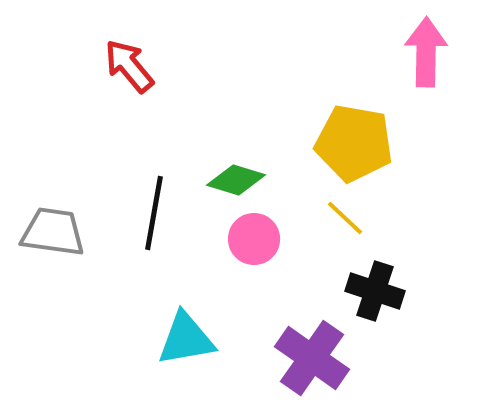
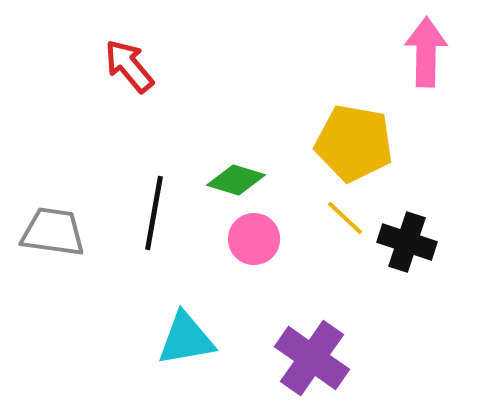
black cross: moved 32 px right, 49 px up
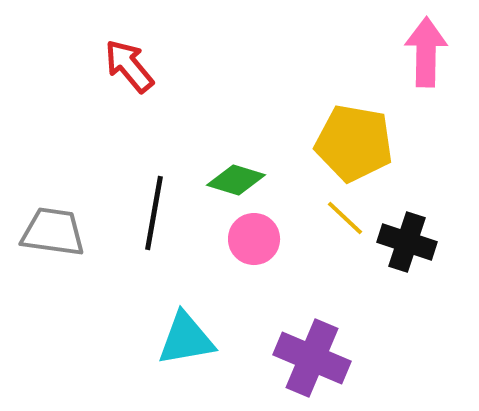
purple cross: rotated 12 degrees counterclockwise
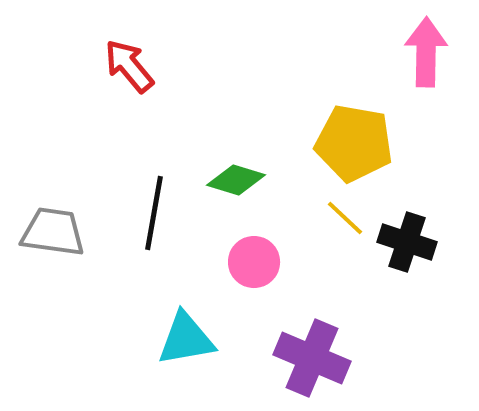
pink circle: moved 23 px down
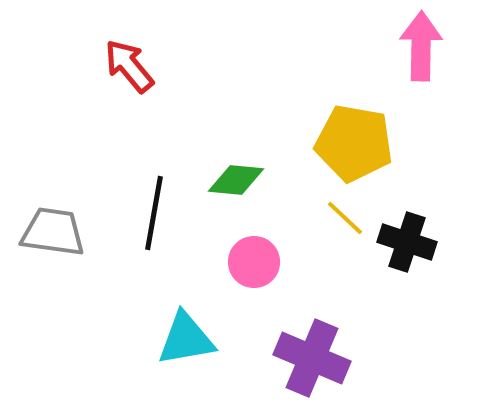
pink arrow: moved 5 px left, 6 px up
green diamond: rotated 12 degrees counterclockwise
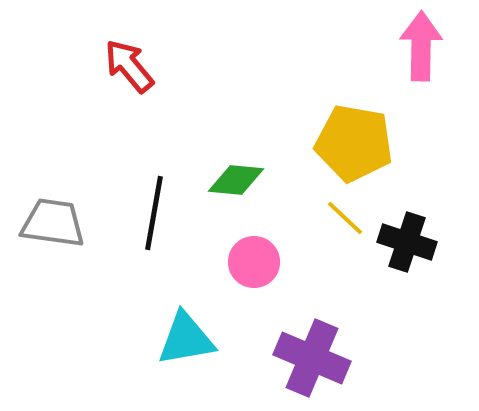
gray trapezoid: moved 9 px up
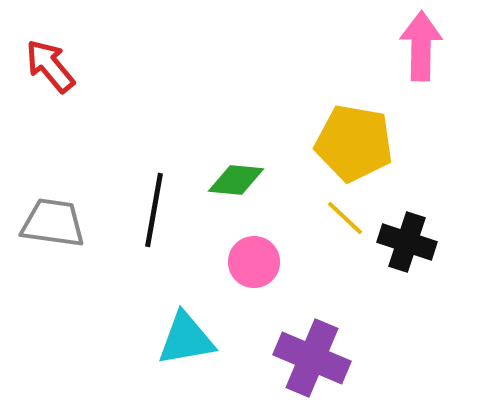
red arrow: moved 79 px left
black line: moved 3 px up
